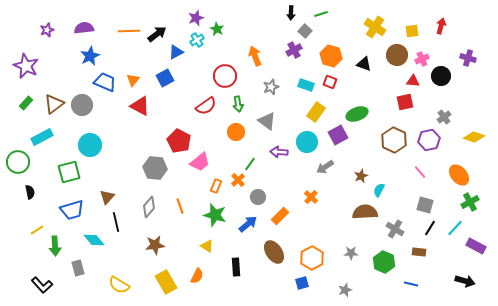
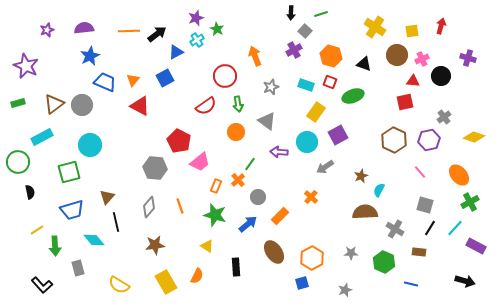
green rectangle at (26, 103): moved 8 px left; rotated 32 degrees clockwise
green ellipse at (357, 114): moved 4 px left, 18 px up
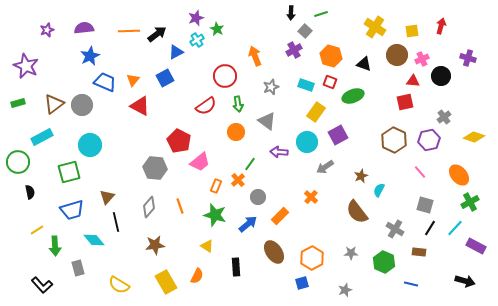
brown semicircle at (365, 212): moved 8 px left; rotated 125 degrees counterclockwise
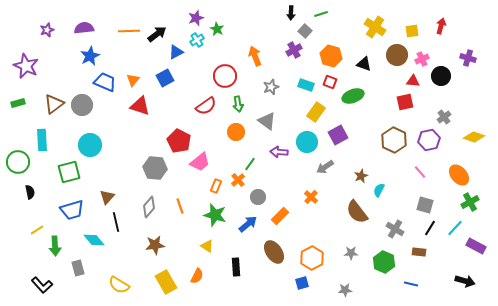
red triangle at (140, 106): rotated 10 degrees counterclockwise
cyan rectangle at (42, 137): moved 3 px down; rotated 65 degrees counterclockwise
gray star at (345, 290): rotated 16 degrees clockwise
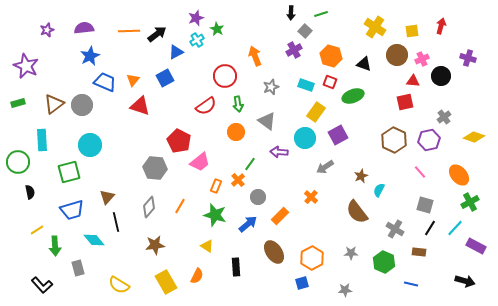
cyan circle at (307, 142): moved 2 px left, 4 px up
orange line at (180, 206): rotated 49 degrees clockwise
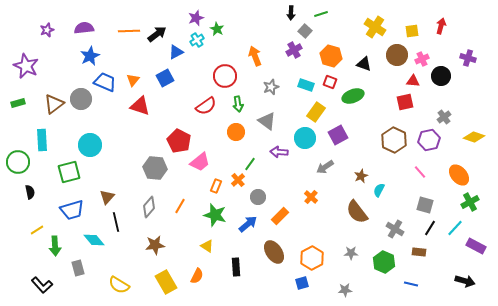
gray circle at (82, 105): moved 1 px left, 6 px up
